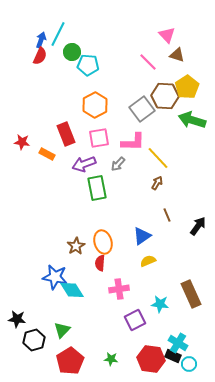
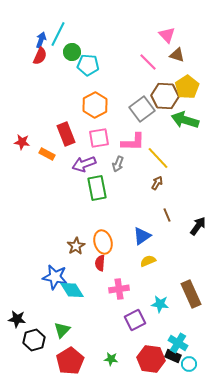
green arrow at (192, 120): moved 7 px left
gray arrow at (118, 164): rotated 21 degrees counterclockwise
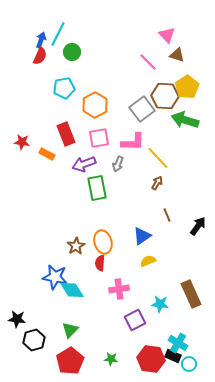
cyan pentagon at (88, 65): moved 24 px left, 23 px down; rotated 15 degrees counterclockwise
green triangle at (62, 330): moved 8 px right
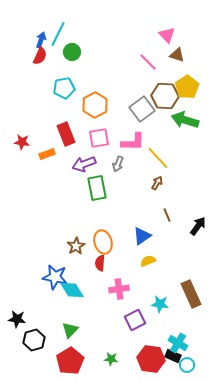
orange rectangle at (47, 154): rotated 49 degrees counterclockwise
cyan circle at (189, 364): moved 2 px left, 1 px down
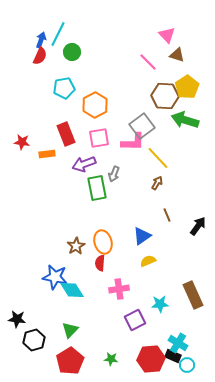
gray square at (142, 109): moved 17 px down
orange rectangle at (47, 154): rotated 14 degrees clockwise
gray arrow at (118, 164): moved 4 px left, 10 px down
brown rectangle at (191, 294): moved 2 px right, 1 px down
cyan star at (160, 304): rotated 12 degrees counterclockwise
red hexagon at (151, 359): rotated 12 degrees counterclockwise
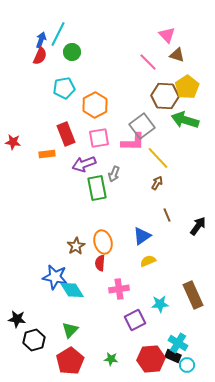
red star at (22, 142): moved 9 px left
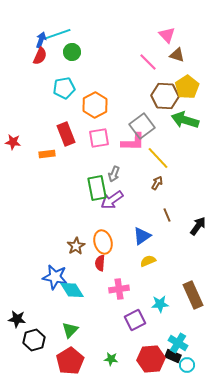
cyan line at (58, 34): rotated 45 degrees clockwise
purple arrow at (84, 164): moved 28 px right, 36 px down; rotated 15 degrees counterclockwise
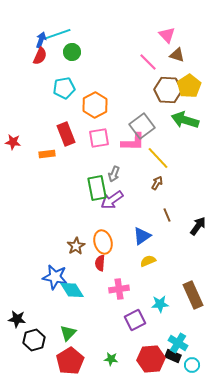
yellow pentagon at (187, 87): moved 2 px right, 1 px up
brown hexagon at (165, 96): moved 3 px right, 6 px up
green triangle at (70, 330): moved 2 px left, 3 px down
cyan circle at (187, 365): moved 5 px right
